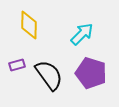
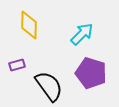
black semicircle: moved 11 px down
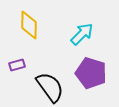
black semicircle: moved 1 px right, 1 px down
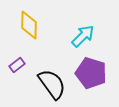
cyan arrow: moved 1 px right, 2 px down
purple rectangle: rotated 21 degrees counterclockwise
black semicircle: moved 2 px right, 3 px up
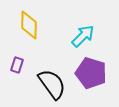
purple rectangle: rotated 35 degrees counterclockwise
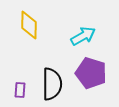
cyan arrow: rotated 15 degrees clockwise
purple rectangle: moved 3 px right, 25 px down; rotated 14 degrees counterclockwise
black semicircle: rotated 36 degrees clockwise
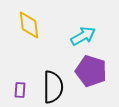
yellow diamond: rotated 8 degrees counterclockwise
purple pentagon: moved 2 px up
black semicircle: moved 1 px right, 3 px down
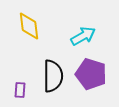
yellow diamond: moved 1 px down
purple pentagon: moved 3 px down
black semicircle: moved 11 px up
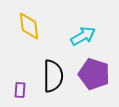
purple pentagon: moved 3 px right
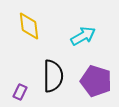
purple pentagon: moved 2 px right, 7 px down
purple rectangle: moved 2 px down; rotated 21 degrees clockwise
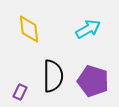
yellow diamond: moved 3 px down
cyan arrow: moved 5 px right, 7 px up
purple pentagon: moved 3 px left
